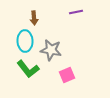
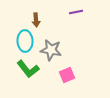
brown arrow: moved 2 px right, 2 px down
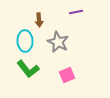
brown arrow: moved 3 px right
gray star: moved 7 px right, 8 px up; rotated 15 degrees clockwise
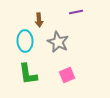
green L-shape: moved 5 px down; rotated 30 degrees clockwise
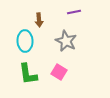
purple line: moved 2 px left
gray star: moved 8 px right, 1 px up
pink square: moved 8 px left, 3 px up; rotated 35 degrees counterclockwise
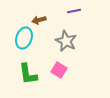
purple line: moved 1 px up
brown arrow: rotated 80 degrees clockwise
cyan ellipse: moved 1 px left, 3 px up; rotated 20 degrees clockwise
pink square: moved 2 px up
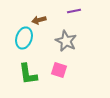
pink square: rotated 14 degrees counterclockwise
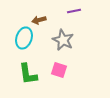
gray star: moved 3 px left, 1 px up
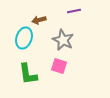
pink square: moved 4 px up
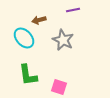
purple line: moved 1 px left, 1 px up
cyan ellipse: rotated 60 degrees counterclockwise
pink square: moved 21 px down
green L-shape: moved 1 px down
